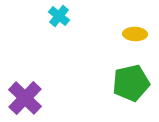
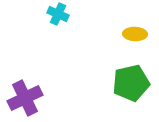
cyan cross: moved 1 px left, 2 px up; rotated 15 degrees counterclockwise
purple cross: rotated 20 degrees clockwise
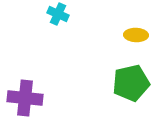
yellow ellipse: moved 1 px right, 1 px down
purple cross: rotated 32 degrees clockwise
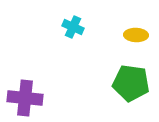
cyan cross: moved 15 px right, 13 px down
green pentagon: rotated 21 degrees clockwise
